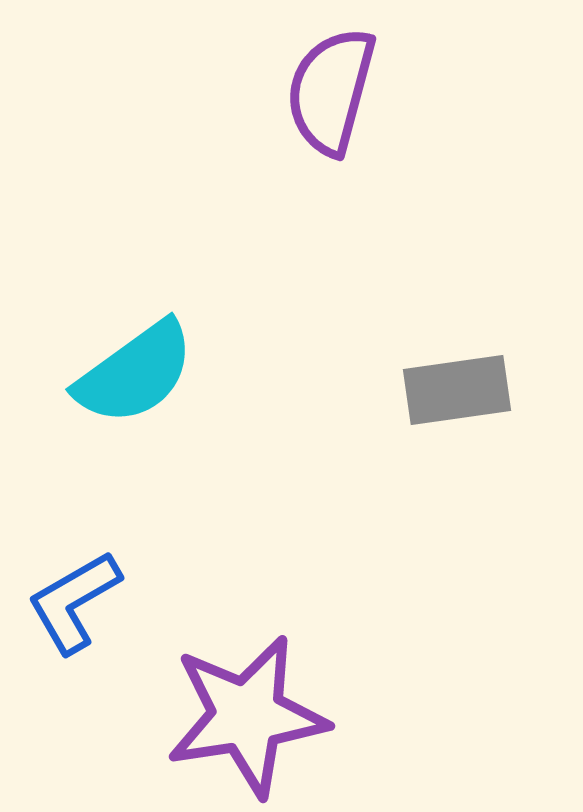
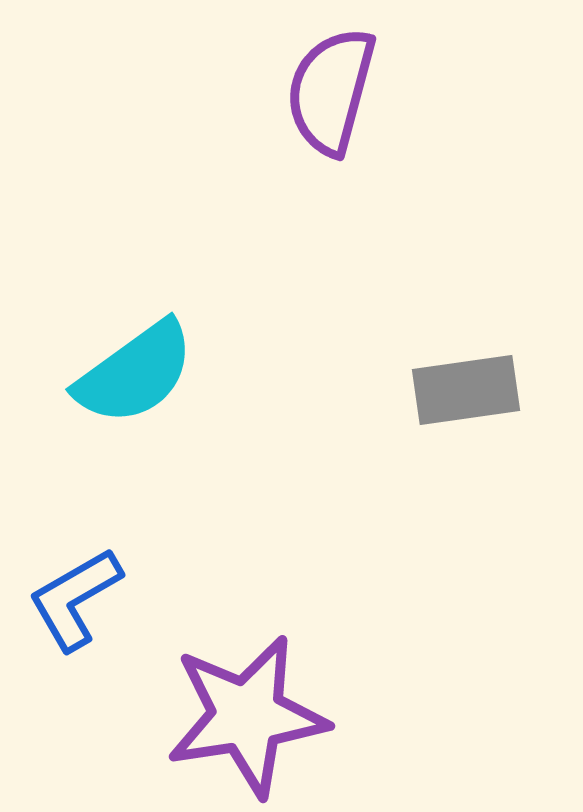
gray rectangle: moved 9 px right
blue L-shape: moved 1 px right, 3 px up
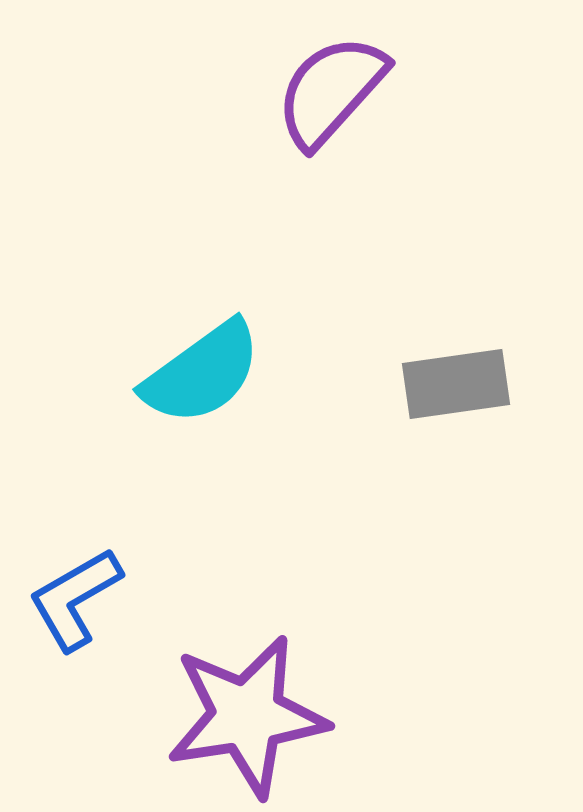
purple semicircle: rotated 27 degrees clockwise
cyan semicircle: moved 67 px right
gray rectangle: moved 10 px left, 6 px up
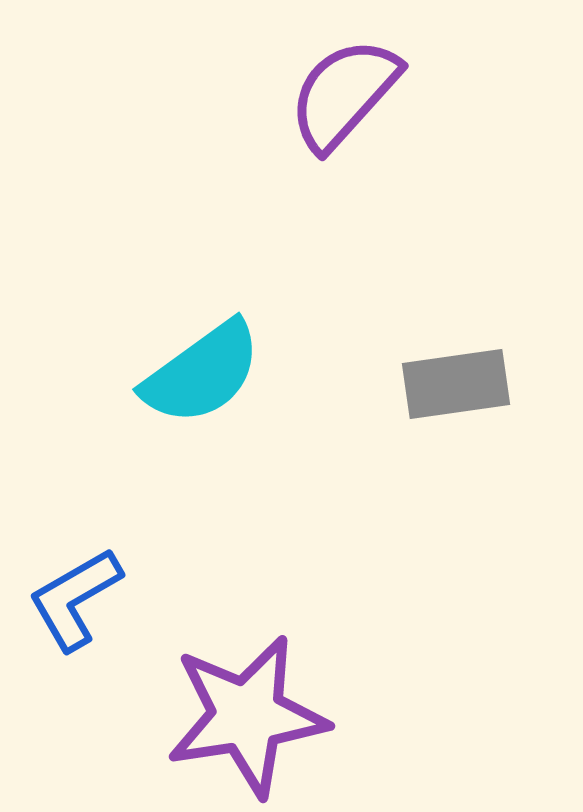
purple semicircle: moved 13 px right, 3 px down
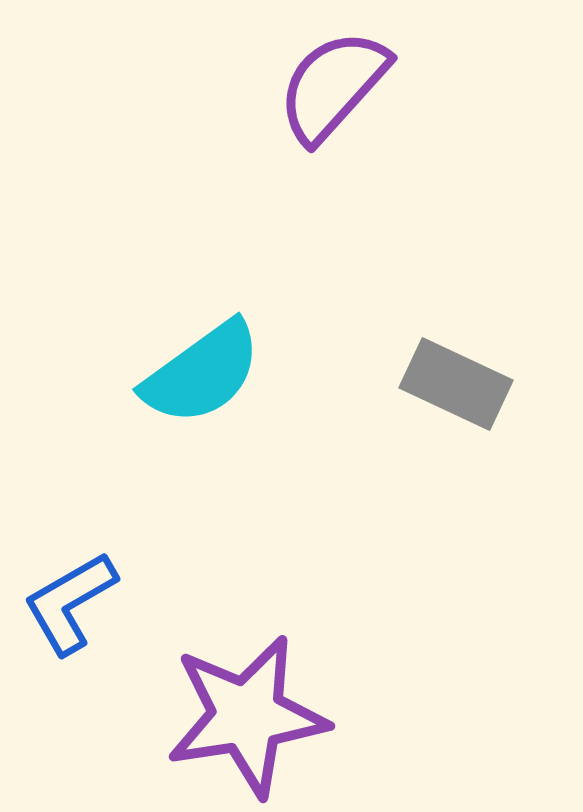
purple semicircle: moved 11 px left, 8 px up
gray rectangle: rotated 33 degrees clockwise
blue L-shape: moved 5 px left, 4 px down
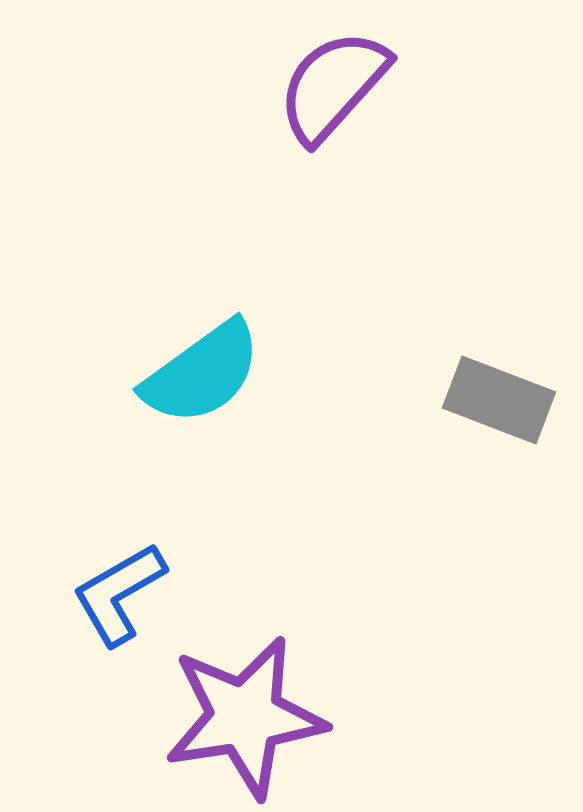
gray rectangle: moved 43 px right, 16 px down; rotated 4 degrees counterclockwise
blue L-shape: moved 49 px right, 9 px up
purple star: moved 2 px left, 1 px down
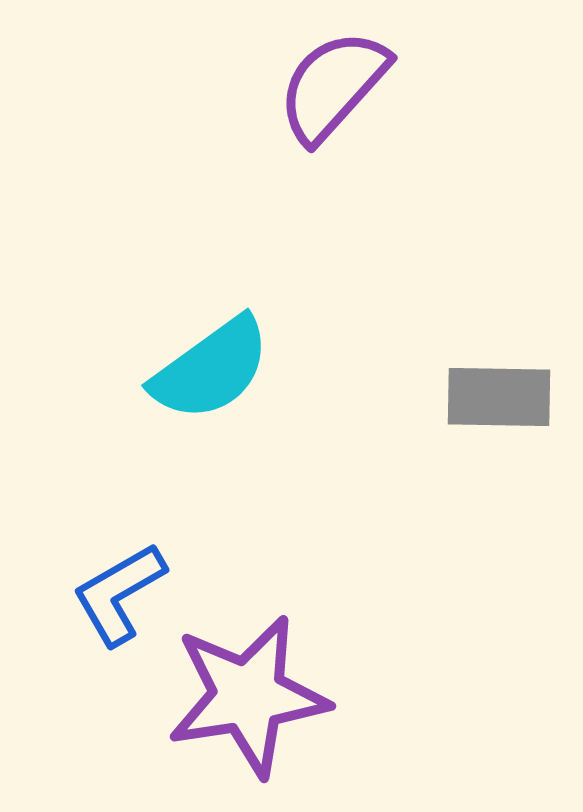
cyan semicircle: moved 9 px right, 4 px up
gray rectangle: moved 3 px up; rotated 20 degrees counterclockwise
purple star: moved 3 px right, 21 px up
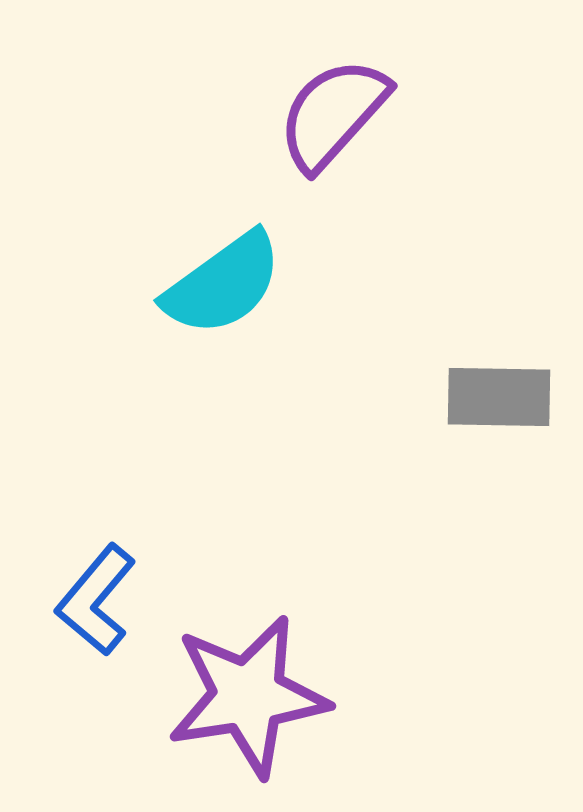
purple semicircle: moved 28 px down
cyan semicircle: moved 12 px right, 85 px up
blue L-shape: moved 23 px left, 6 px down; rotated 20 degrees counterclockwise
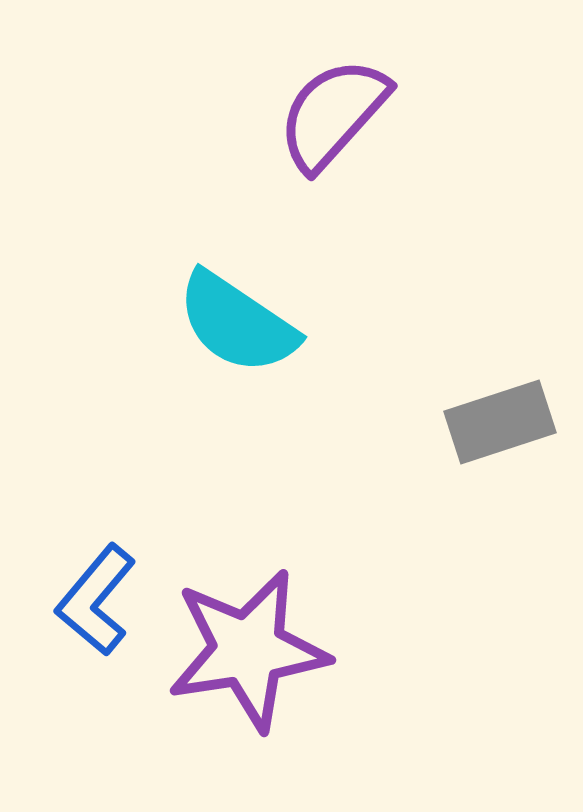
cyan semicircle: moved 14 px right, 39 px down; rotated 70 degrees clockwise
gray rectangle: moved 1 px right, 25 px down; rotated 19 degrees counterclockwise
purple star: moved 46 px up
